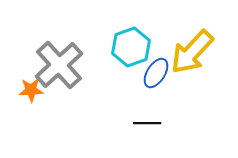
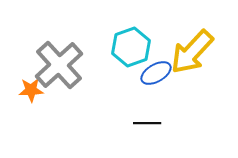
blue ellipse: rotated 28 degrees clockwise
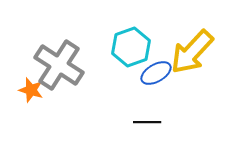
gray cross: rotated 15 degrees counterclockwise
orange star: rotated 20 degrees clockwise
black line: moved 1 px up
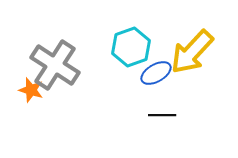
gray cross: moved 4 px left
black line: moved 15 px right, 7 px up
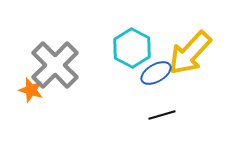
cyan hexagon: moved 1 px right, 1 px down; rotated 12 degrees counterclockwise
yellow arrow: moved 2 px left, 1 px down
gray cross: rotated 12 degrees clockwise
black line: rotated 16 degrees counterclockwise
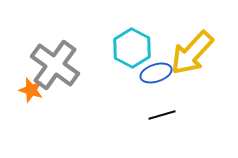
yellow arrow: moved 2 px right
gray cross: rotated 9 degrees counterclockwise
blue ellipse: rotated 12 degrees clockwise
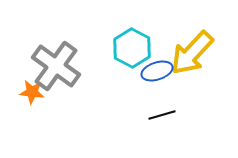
gray cross: moved 1 px right, 1 px down
blue ellipse: moved 1 px right, 2 px up
orange star: moved 1 px right, 2 px down; rotated 10 degrees counterclockwise
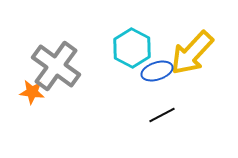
black line: rotated 12 degrees counterclockwise
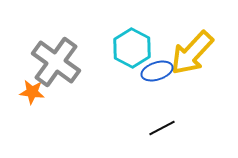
gray cross: moved 4 px up
black line: moved 13 px down
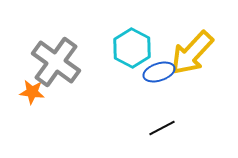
blue ellipse: moved 2 px right, 1 px down
